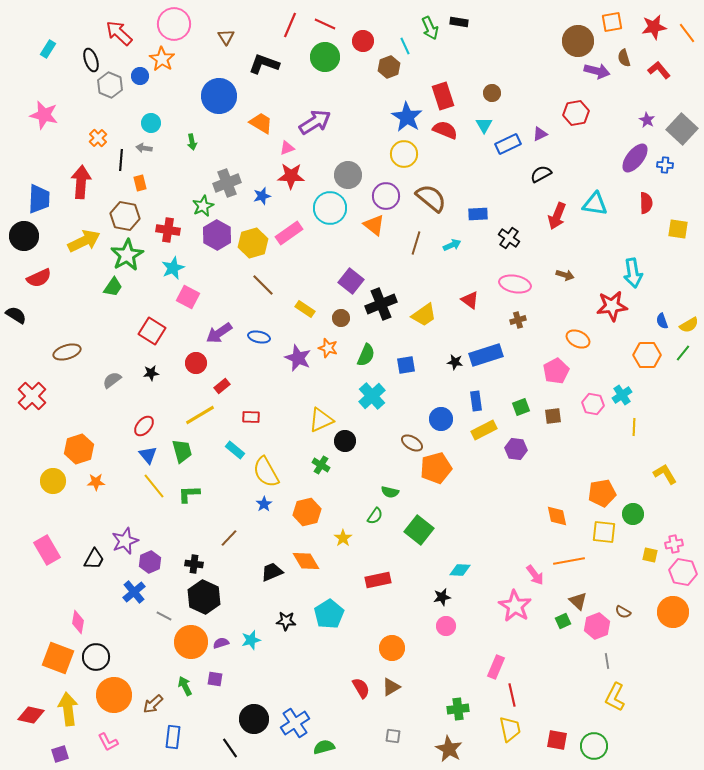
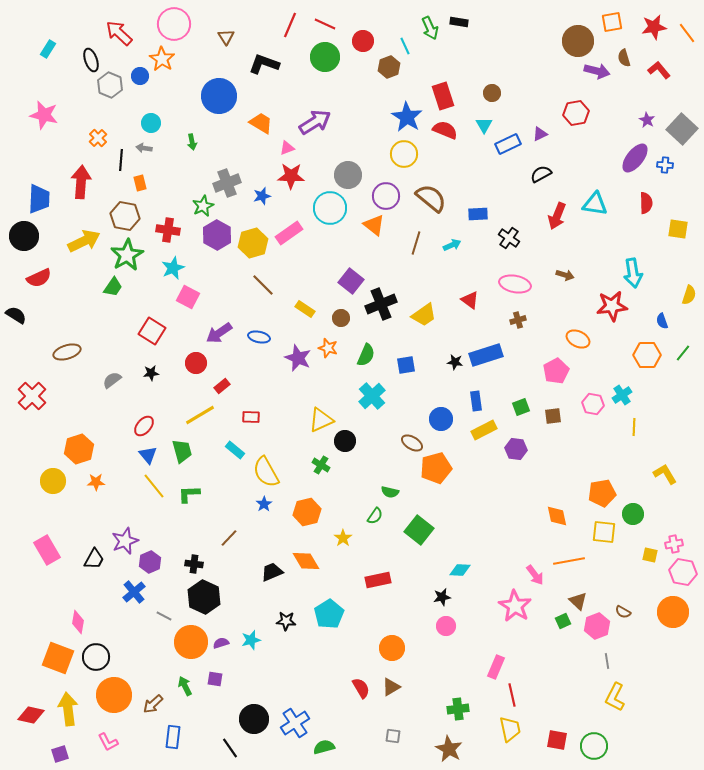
yellow semicircle at (689, 325): moved 30 px up; rotated 42 degrees counterclockwise
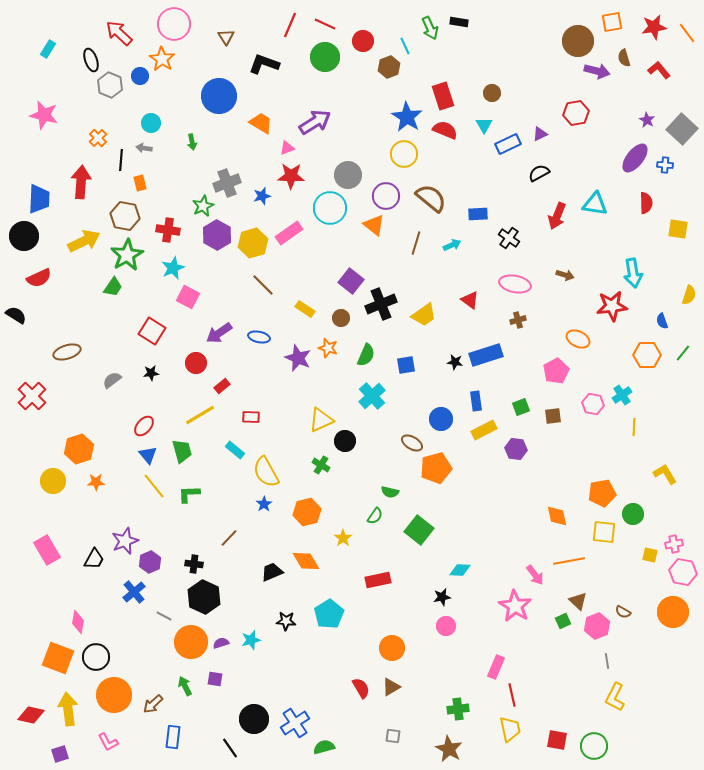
black semicircle at (541, 174): moved 2 px left, 1 px up
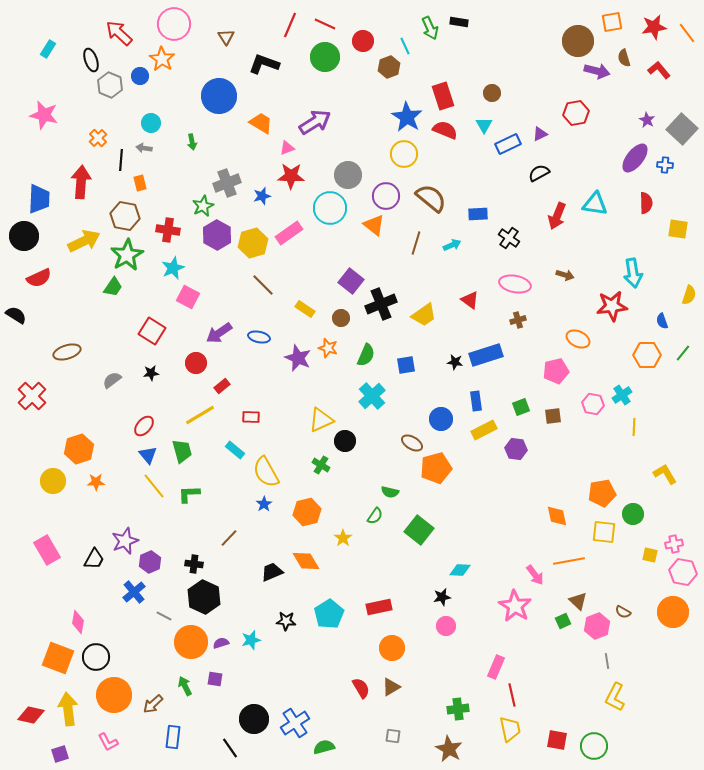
pink pentagon at (556, 371): rotated 15 degrees clockwise
red rectangle at (378, 580): moved 1 px right, 27 px down
